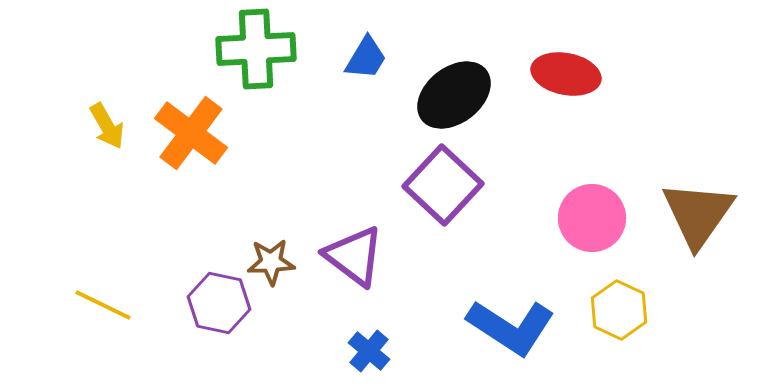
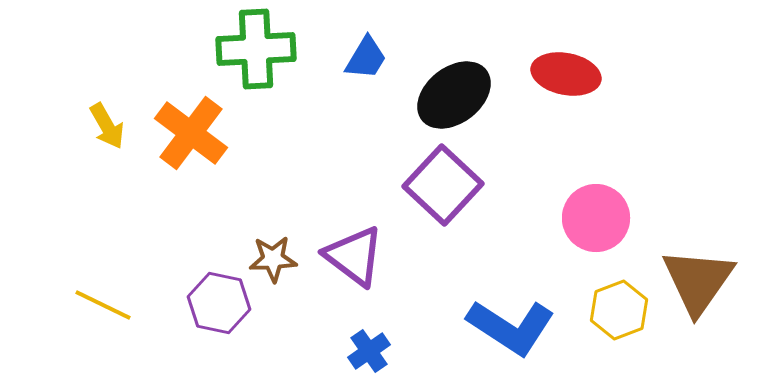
brown triangle: moved 67 px down
pink circle: moved 4 px right
brown star: moved 2 px right, 3 px up
yellow hexagon: rotated 14 degrees clockwise
blue cross: rotated 15 degrees clockwise
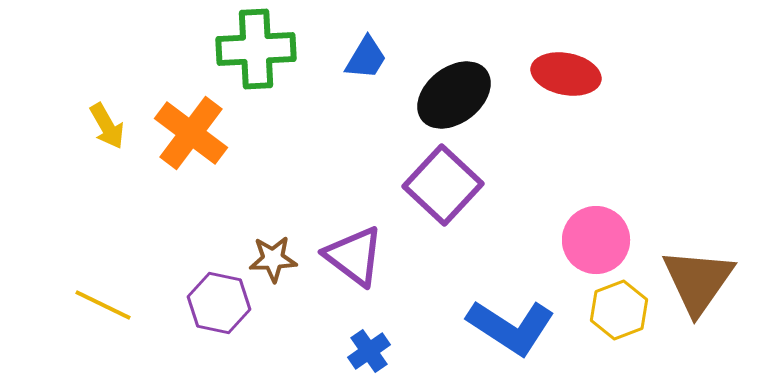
pink circle: moved 22 px down
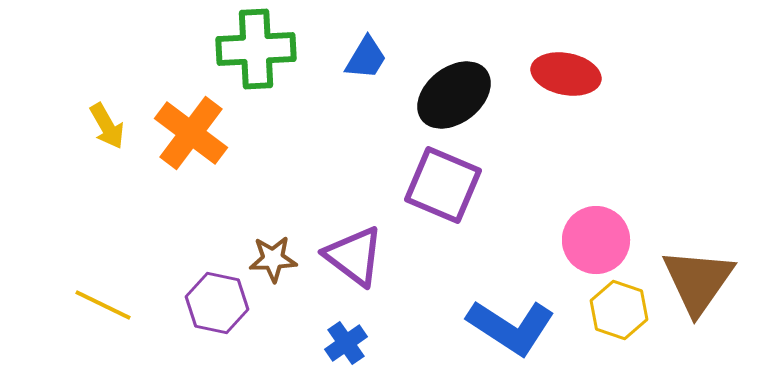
purple square: rotated 20 degrees counterclockwise
purple hexagon: moved 2 px left
yellow hexagon: rotated 20 degrees counterclockwise
blue cross: moved 23 px left, 8 px up
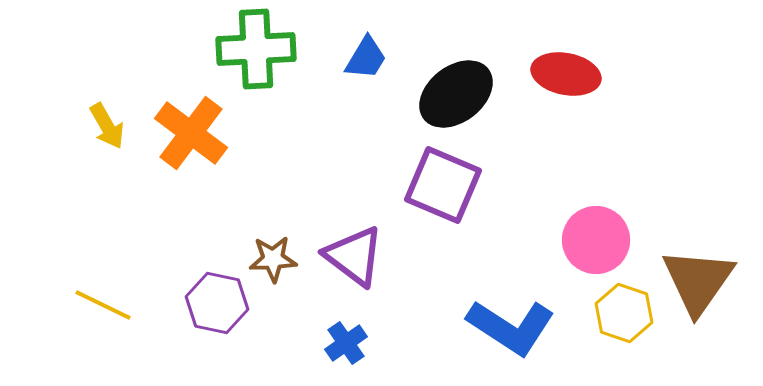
black ellipse: moved 2 px right, 1 px up
yellow hexagon: moved 5 px right, 3 px down
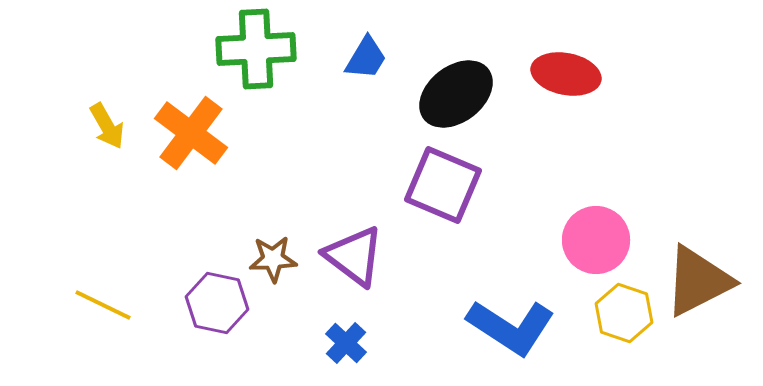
brown triangle: rotated 28 degrees clockwise
blue cross: rotated 12 degrees counterclockwise
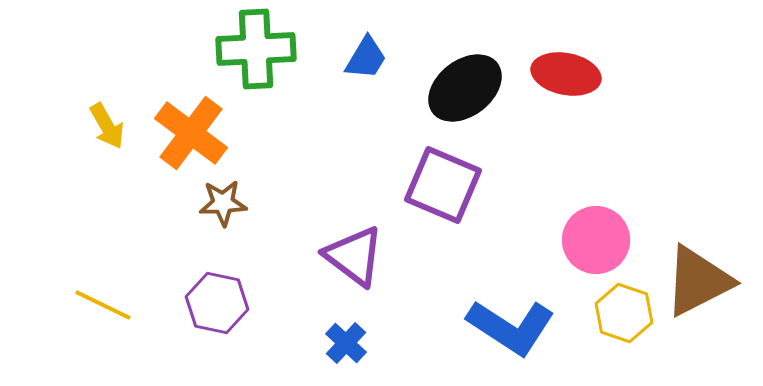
black ellipse: moved 9 px right, 6 px up
brown star: moved 50 px left, 56 px up
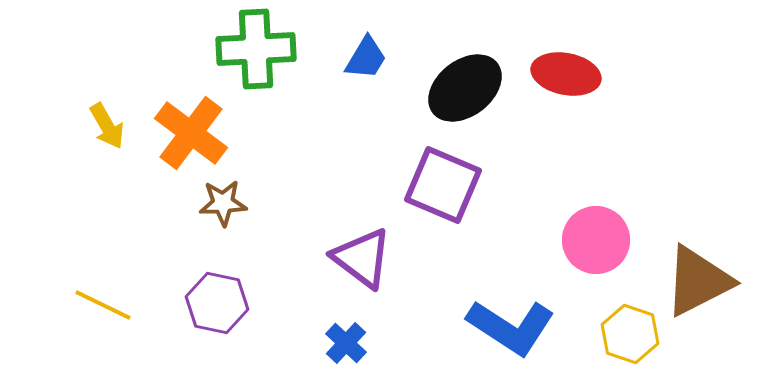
purple triangle: moved 8 px right, 2 px down
yellow hexagon: moved 6 px right, 21 px down
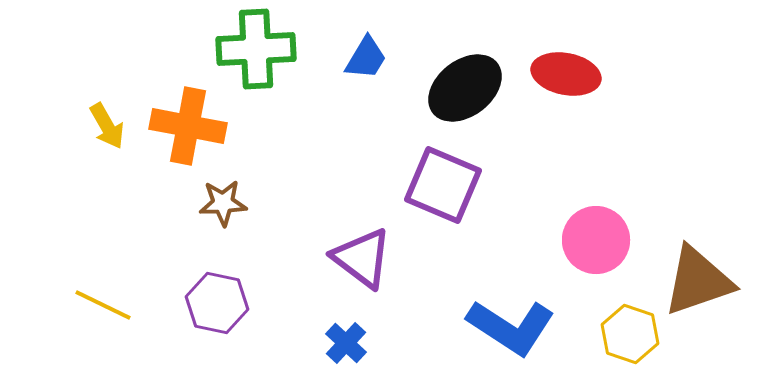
orange cross: moved 3 px left, 7 px up; rotated 26 degrees counterclockwise
brown triangle: rotated 8 degrees clockwise
